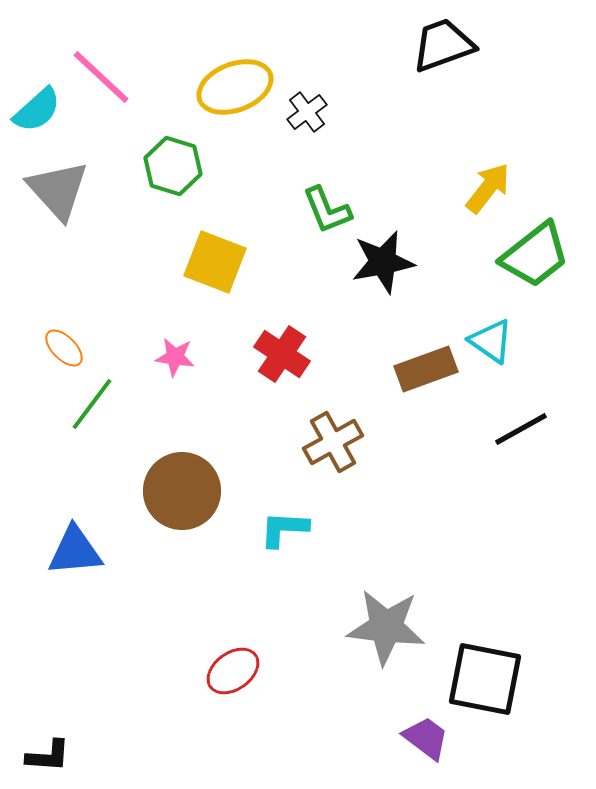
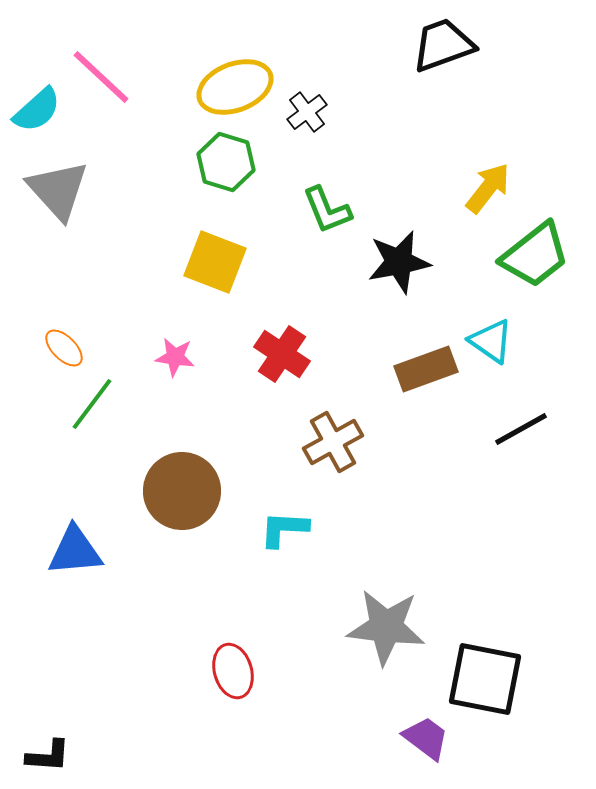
green hexagon: moved 53 px right, 4 px up
black star: moved 16 px right
red ellipse: rotated 70 degrees counterclockwise
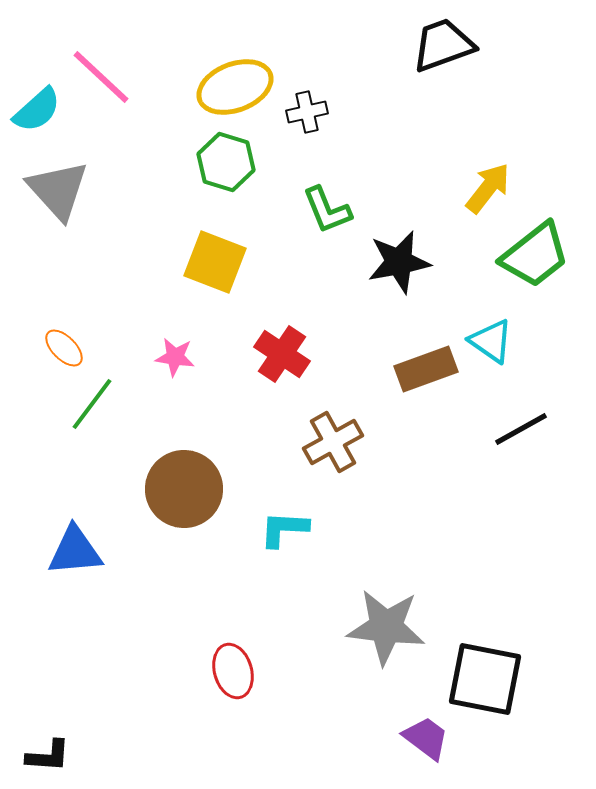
black cross: rotated 24 degrees clockwise
brown circle: moved 2 px right, 2 px up
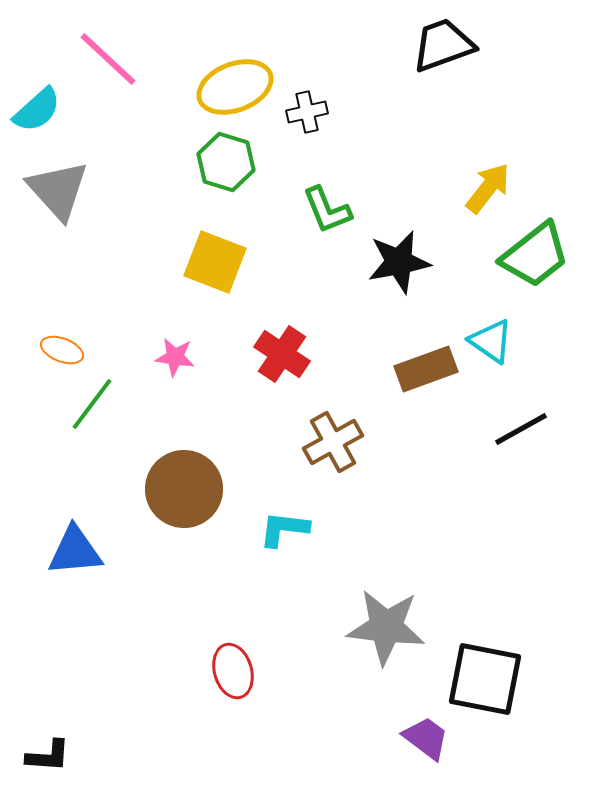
pink line: moved 7 px right, 18 px up
orange ellipse: moved 2 px left, 2 px down; rotated 24 degrees counterclockwise
cyan L-shape: rotated 4 degrees clockwise
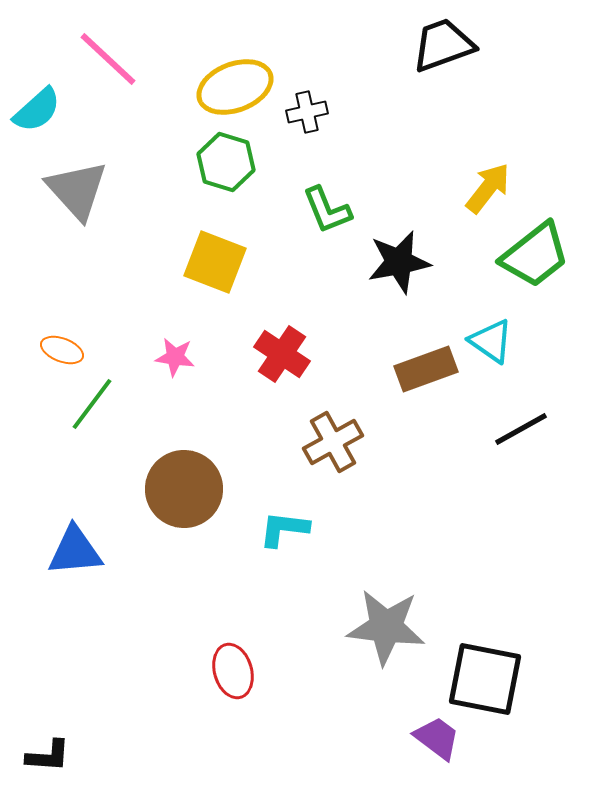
gray triangle: moved 19 px right
purple trapezoid: moved 11 px right
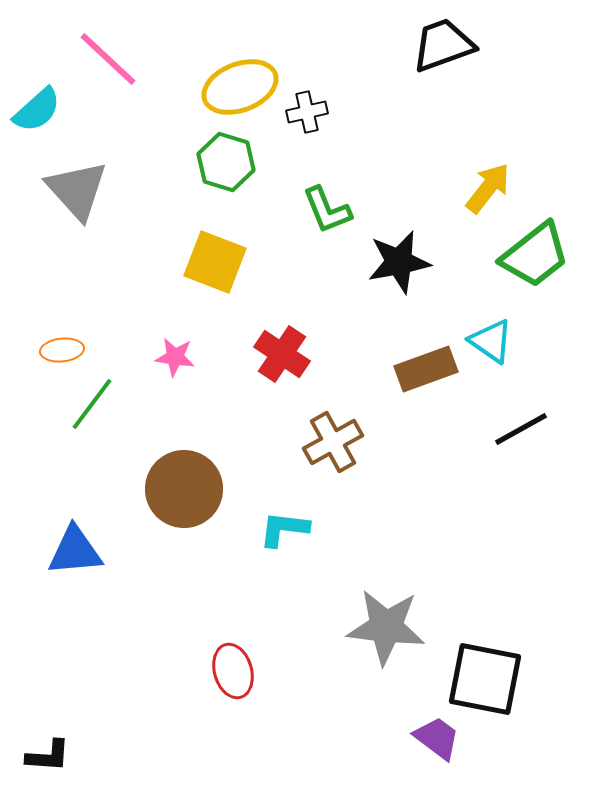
yellow ellipse: moved 5 px right
orange ellipse: rotated 27 degrees counterclockwise
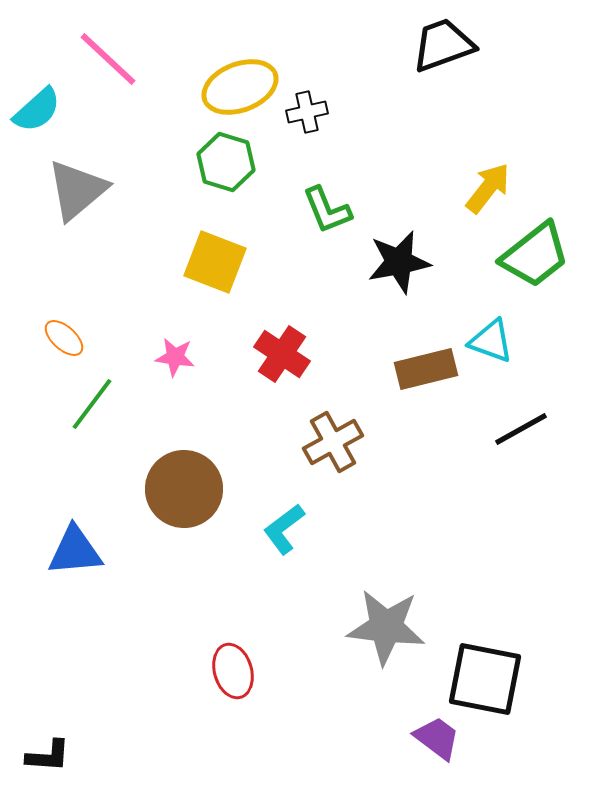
gray triangle: rotated 32 degrees clockwise
cyan triangle: rotated 15 degrees counterclockwise
orange ellipse: moved 2 px right, 12 px up; rotated 48 degrees clockwise
brown rectangle: rotated 6 degrees clockwise
cyan L-shape: rotated 44 degrees counterclockwise
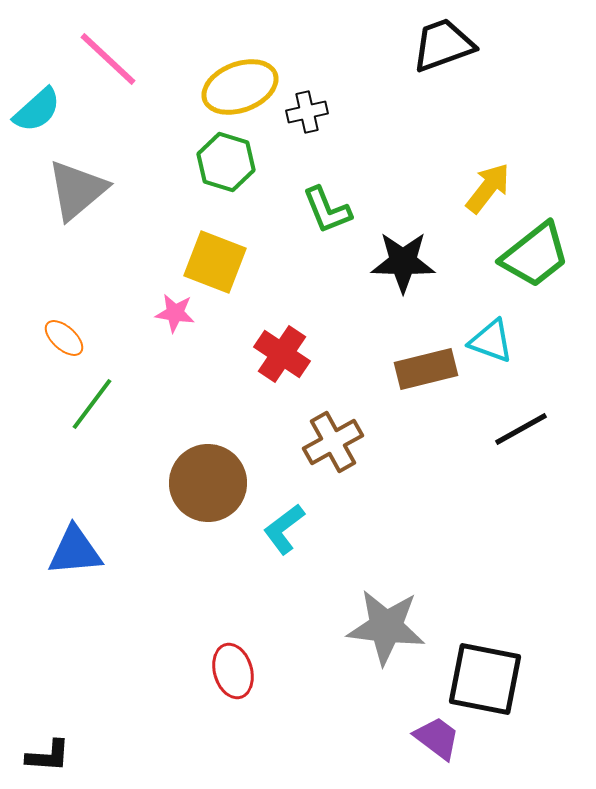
black star: moved 4 px right; rotated 12 degrees clockwise
pink star: moved 44 px up
brown circle: moved 24 px right, 6 px up
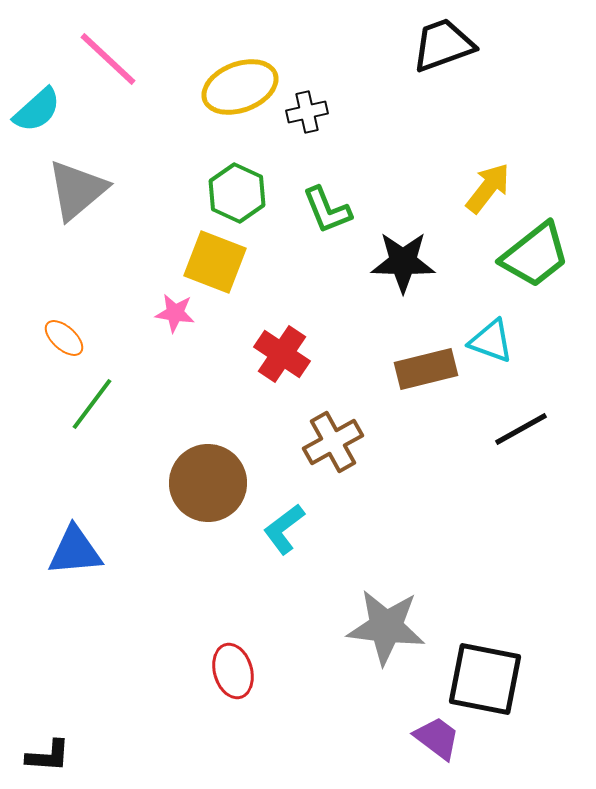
green hexagon: moved 11 px right, 31 px down; rotated 8 degrees clockwise
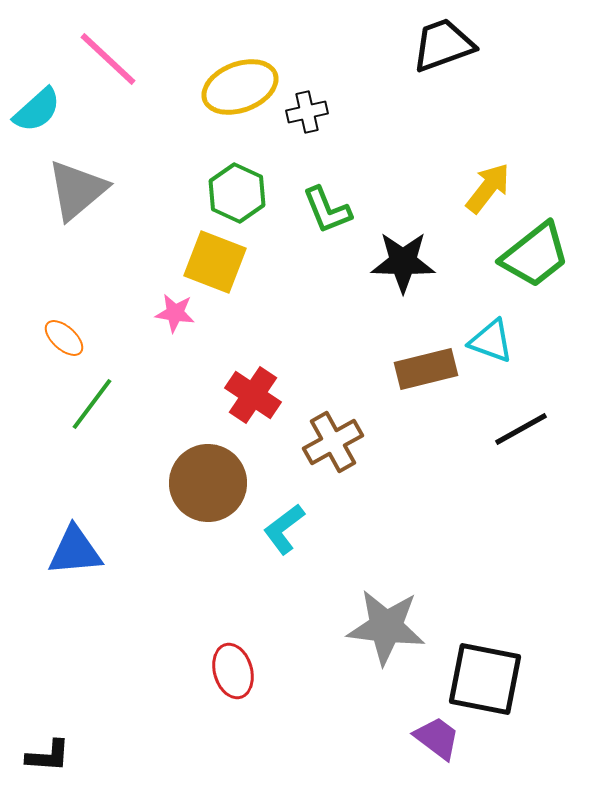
red cross: moved 29 px left, 41 px down
